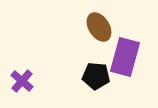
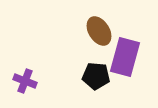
brown ellipse: moved 4 px down
purple cross: moved 3 px right; rotated 20 degrees counterclockwise
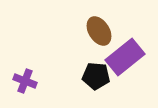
purple rectangle: rotated 36 degrees clockwise
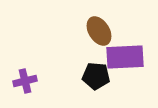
purple rectangle: rotated 36 degrees clockwise
purple cross: rotated 35 degrees counterclockwise
